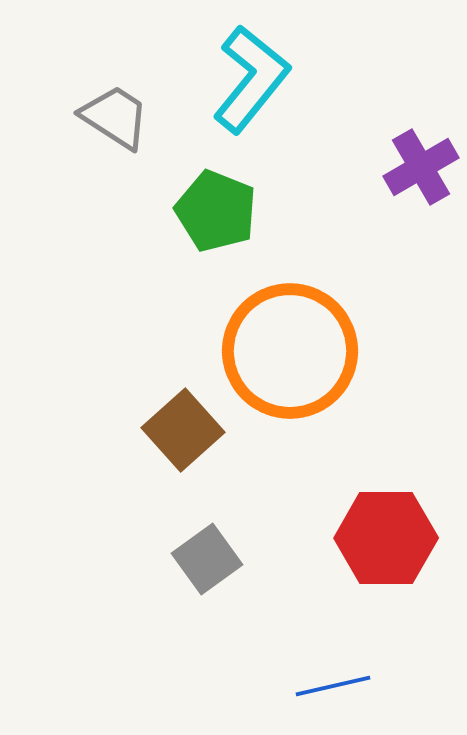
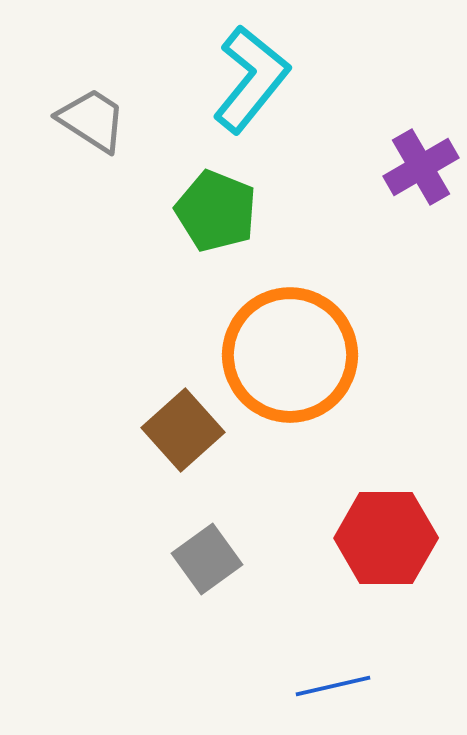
gray trapezoid: moved 23 px left, 3 px down
orange circle: moved 4 px down
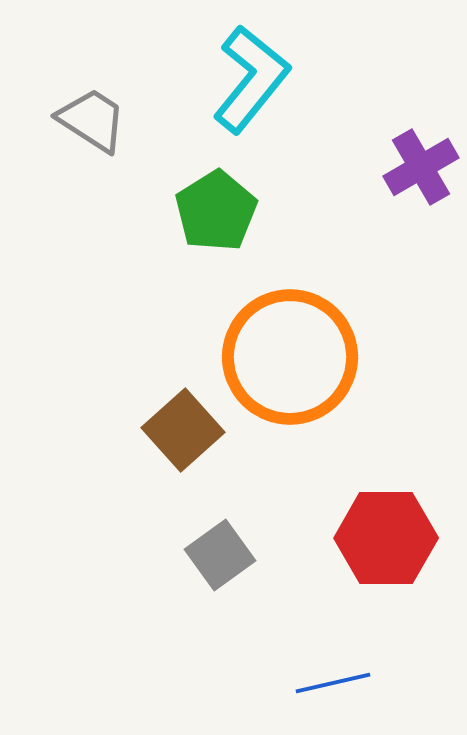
green pentagon: rotated 18 degrees clockwise
orange circle: moved 2 px down
gray square: moved 13 px right, 4 px up
blue line: moved 3 px up
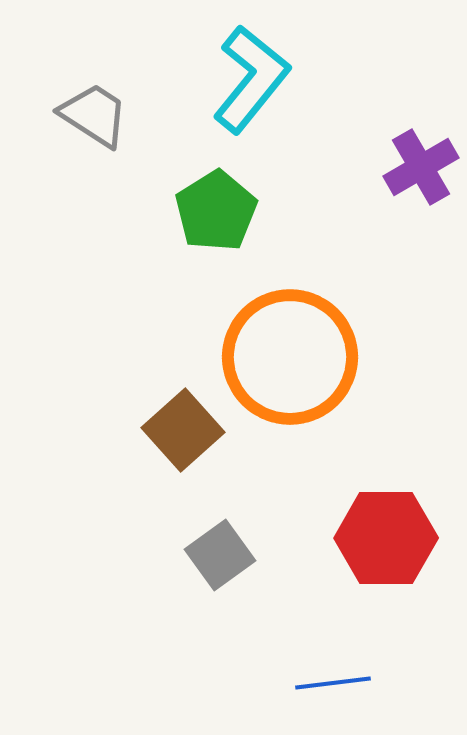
gray trapezoid: moved 2 px right, 5 px up
blue line: rotated 6 degrees clockwise
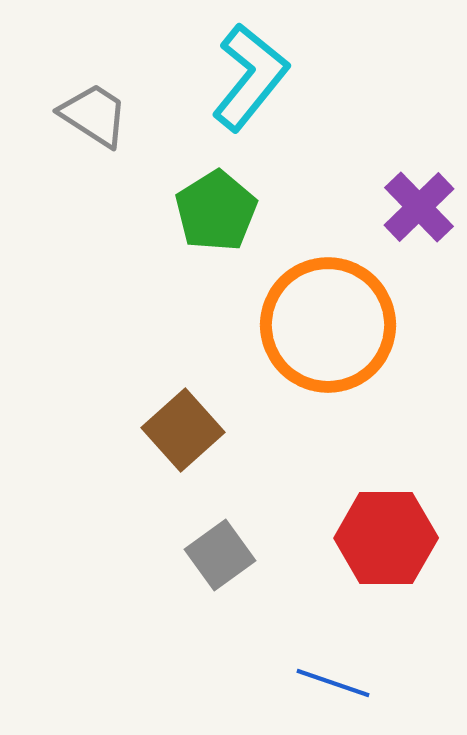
cyan L-shape: moved 1 px left, 2 px up
purple cross: moved 2 px left, 40 px down; rotated 14 degrees counterclockwise
orange circle: moved 38 px right, 32 px up
blue line: rotated 26 degrees clockwise
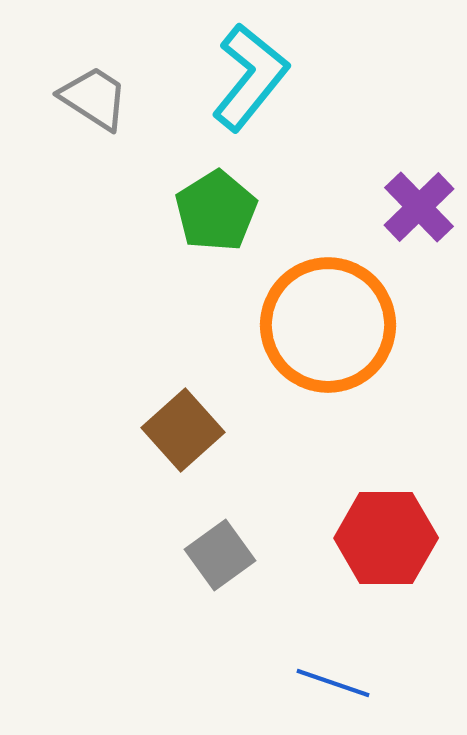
gray trapezoid: moved 17 px up
